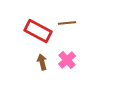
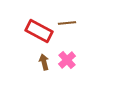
red rectangle: moved 1 px right
brown arrow: moved 2 px right
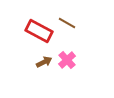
brown line: rotated 36 degrees clockwise
brown arrow: rotated 77 degrees clockwise
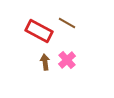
brown arrow: moved 1 px right; rotated 70 degrees counterclockwise
